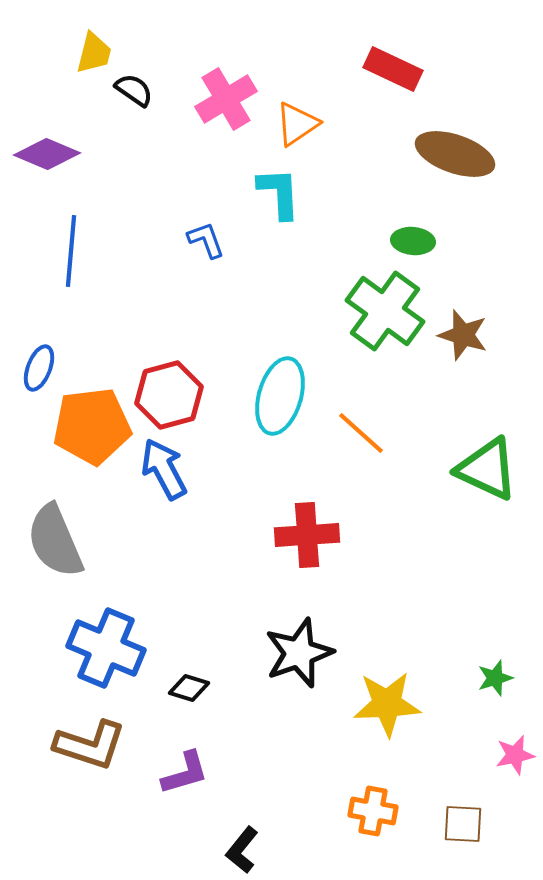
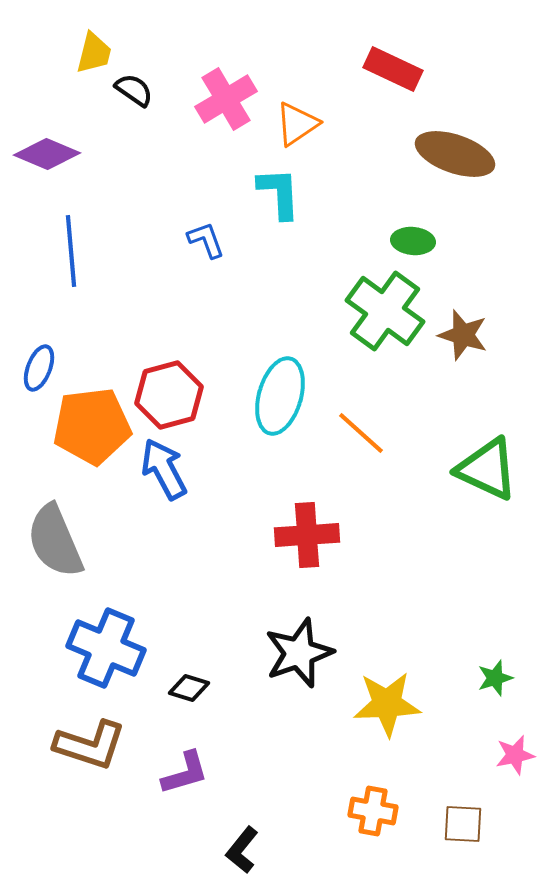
blue line: rotated 10 degrees counterclockwise
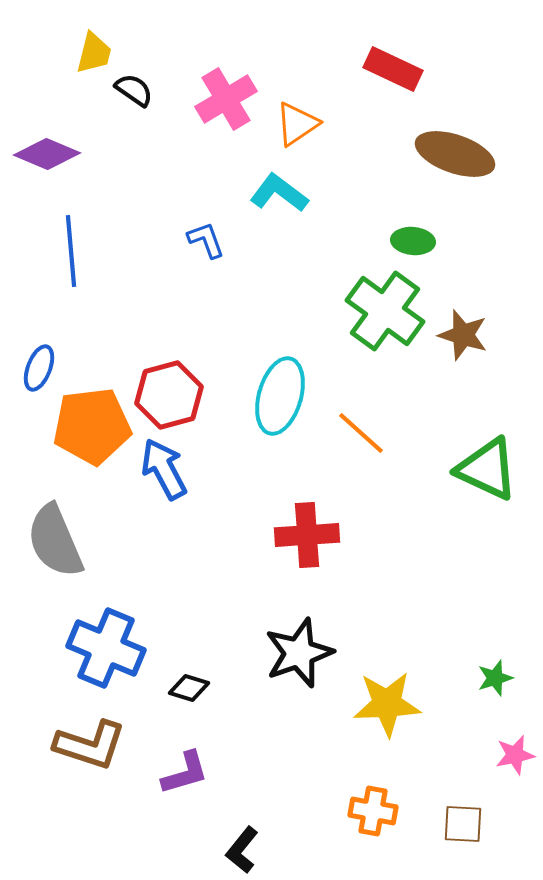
cyan L-shape: rotated 50 degrees counterclockwise
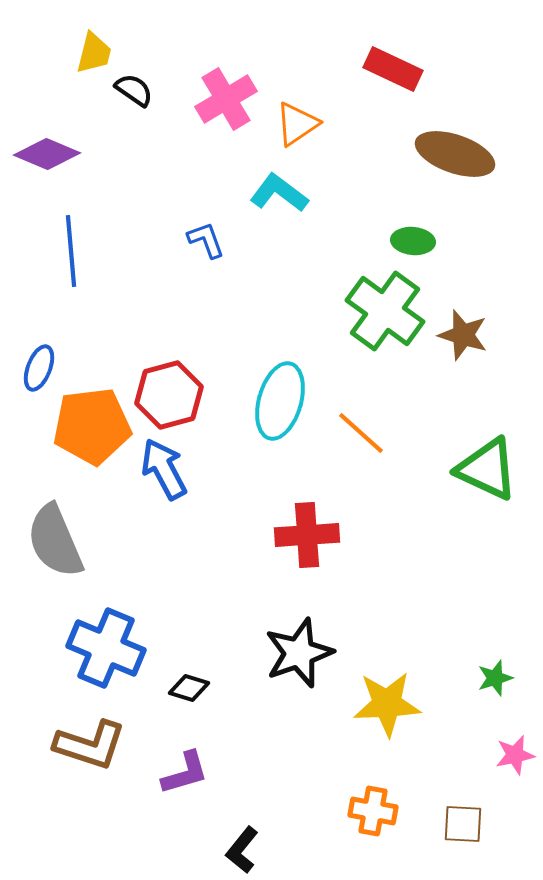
cyan ellipse: moved 5 px down
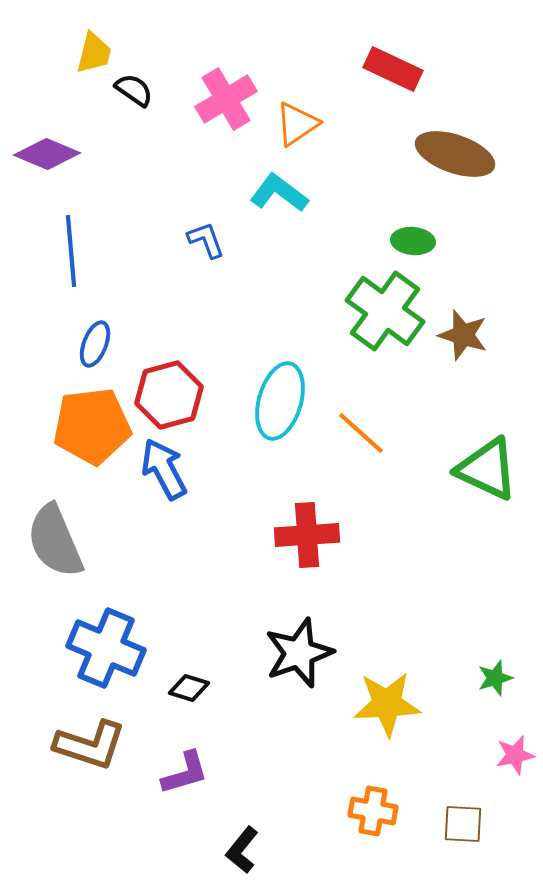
blue ellipse: moved 56 px right, 24 px up
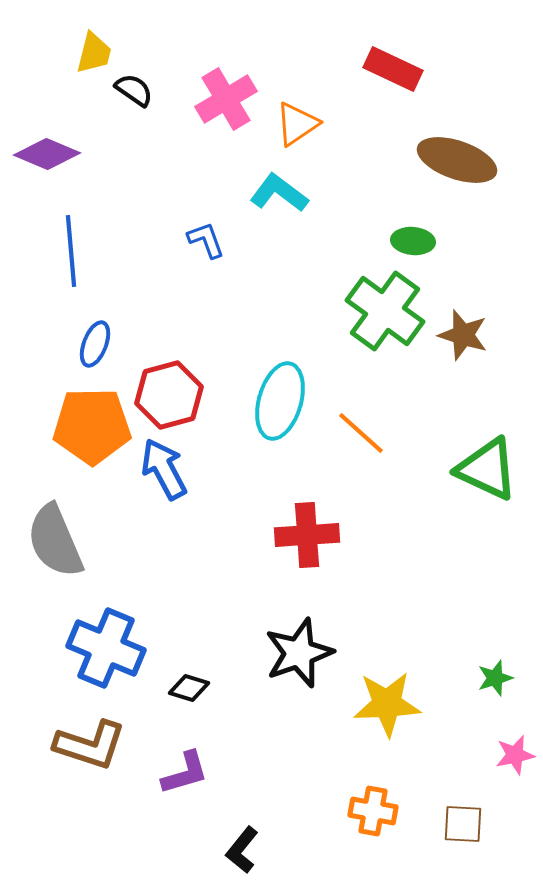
brown ellipse: moved 2 px right, 6 px down
orange pentagon: rotated 6 degrees clockwise
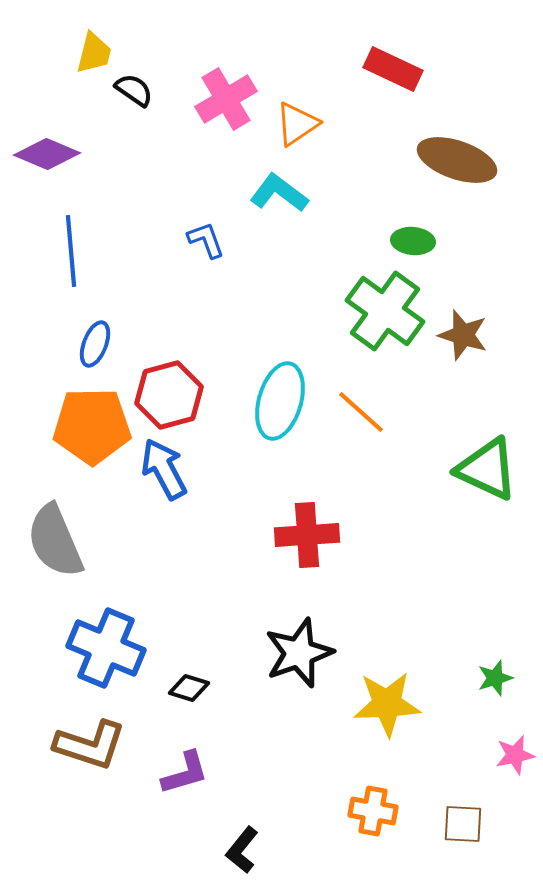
orange line: moved 21 px up
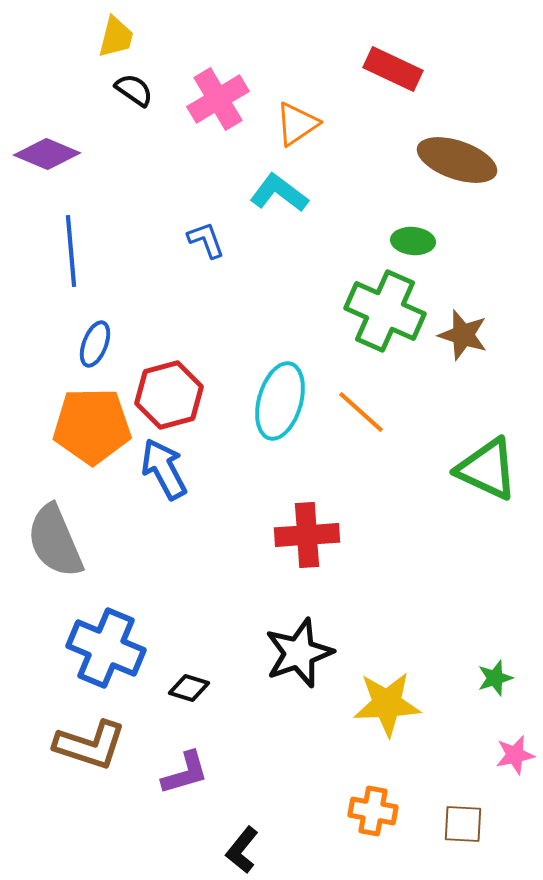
yellow trapezoid: moved 22 px right, 16 px up
pink cross: moved 8 px left
green cross: rotated 12 degrees counterclockwise
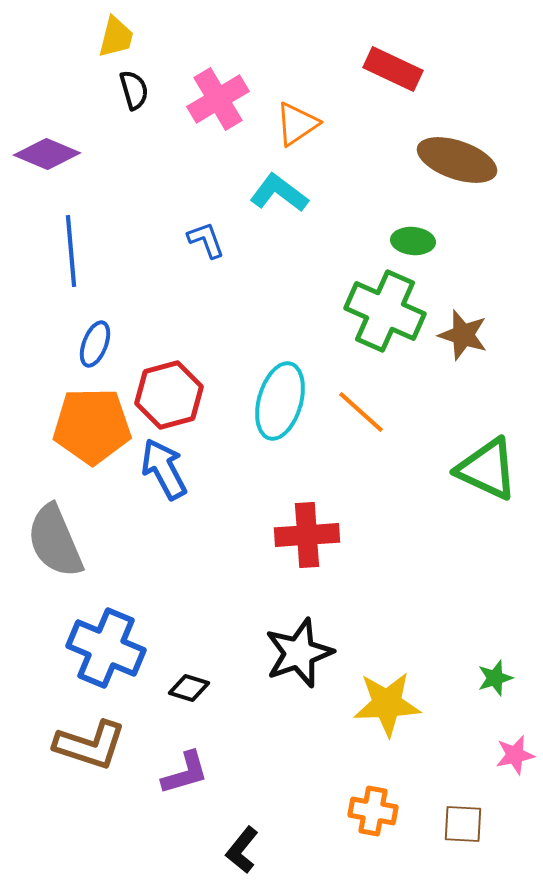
black semicircle: rotated 39 degrees clockwise
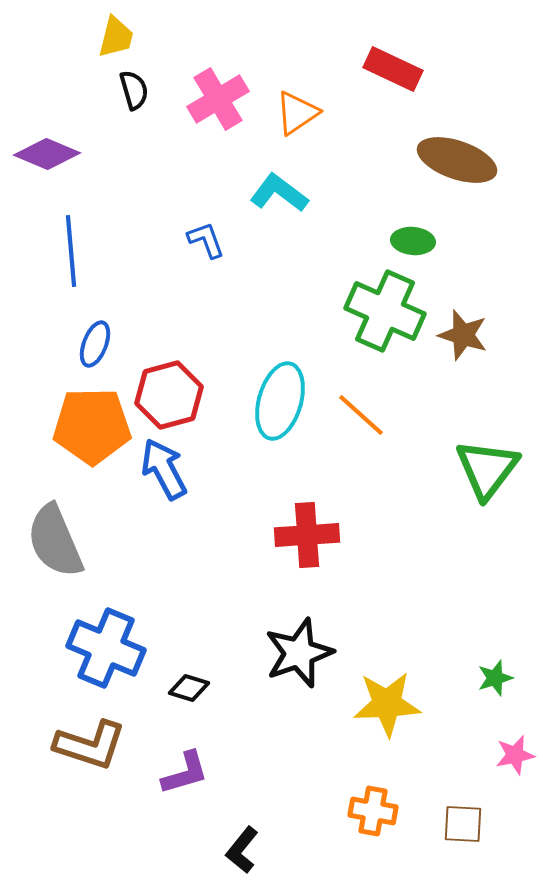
orange triangle: moved 11 px up
orange line: moved 3 px down
green triangle: rotated 42 degrees clockwise
